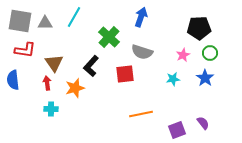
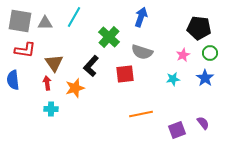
black pentagon: rotated 10 degrees clockwise
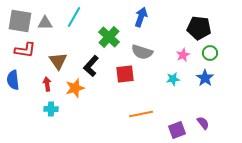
brown triangle: moved 4 px right, 2 px up
red arrow: moved 1 px down
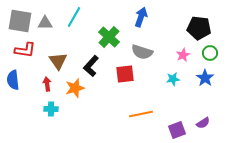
purple semicircle: rotated 96 degrees clockwise
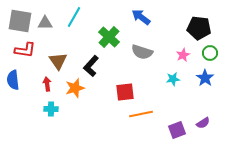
blue arrow: rotated 72 degrees counterclockwise
red square: moved 18 px down
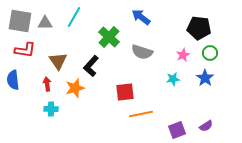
purple semicircle: moved 3 px right, 3 px down
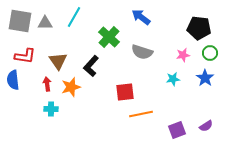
red L-shape: moved 6 px down
pink star: rotated 16 degrees clockwise
orange star: moved 4 px left, 1 px up
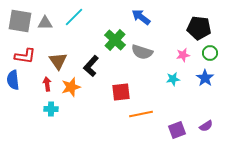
cyan line: rotated 15 degrees clockwise
green cross: moved 6 px right, 3 px down
red square: moved 4 px left
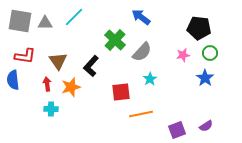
gray semicircle: rotated 65 degrees counterclockwise
cyan star: moved 23 px left; rotated 24 degrees counterclockwise
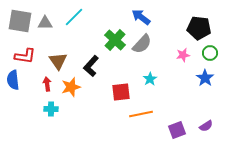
gray semicircle: moved 8 px up
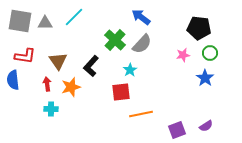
cyan star: moved 20 px left, 9 px up
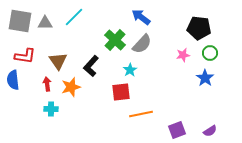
purple semicircle: moved 4 px right, 5 px down
